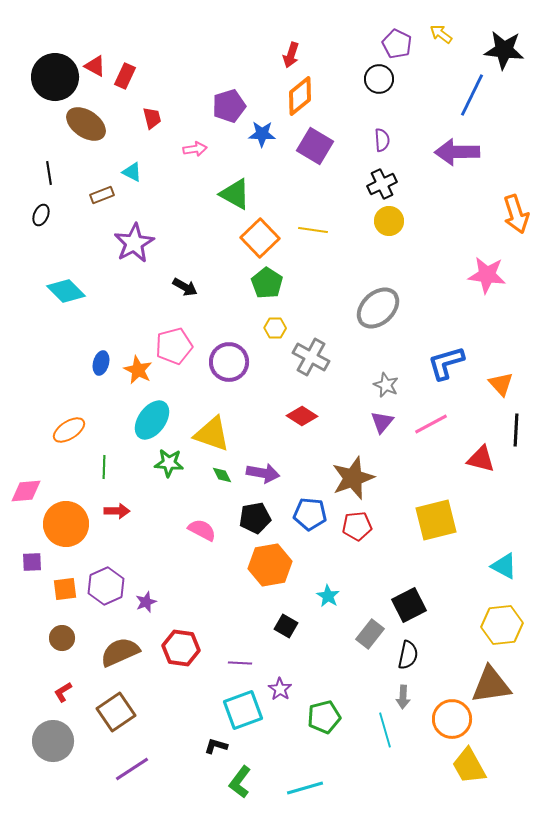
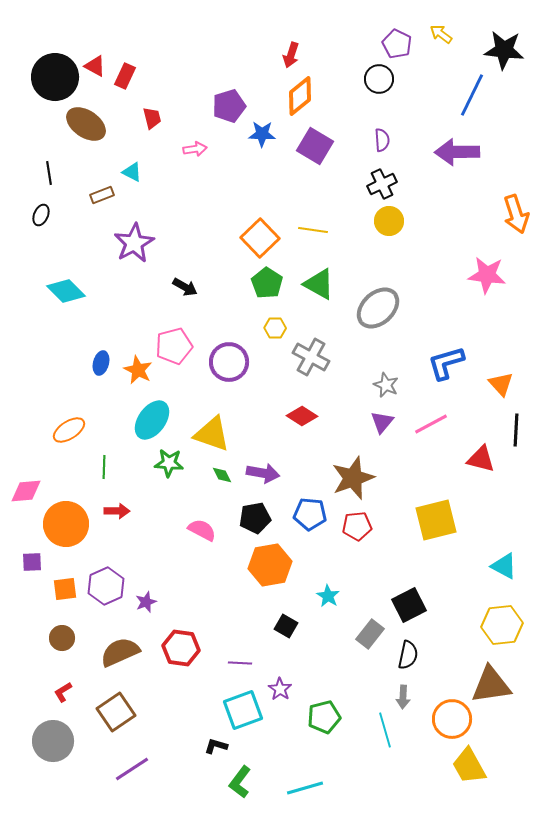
green triangle at (235, 194): moved 84 px right, 90 px down
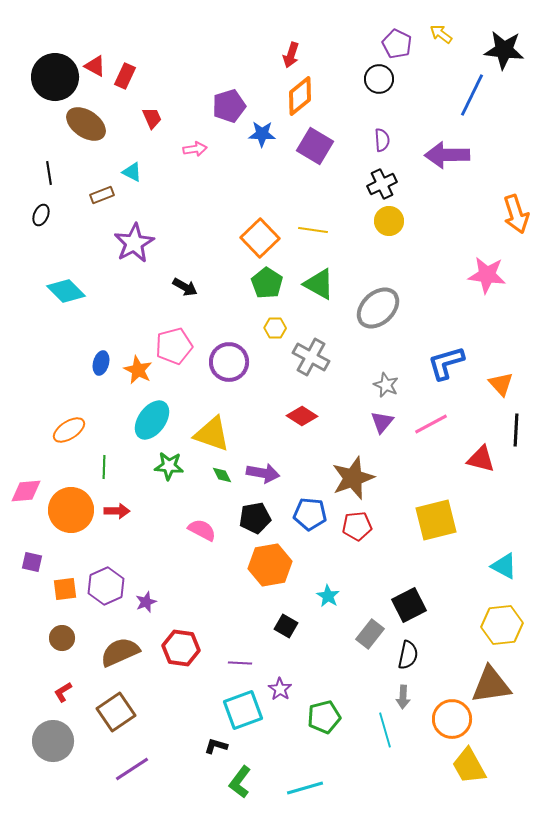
red trapezoid at (152, 118): rotated 10 degrees counterclockwise
purple arrow at (457, 152): moved 10 px left, 3 px down
green star at (169, 463): moved 3 px down
orange circle at (66, 524): moved 5 px right, 14 px up
purple square at (32, 562): rotated 15 degrees clockwise
